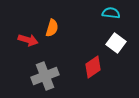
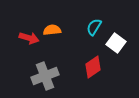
cyan semicircle: moved 17 px left, 14 px down; rotated 66 degrees counterclockwise
orange semicircle: moved 2 px down; rotated 114 degrees counterclockwise
red arrow: moved 1 px right, 2 px up
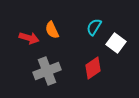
orange semicircle: rotated 108 degrees counterclockwise
red diamond: moved 1 px down
gray cross: moved 2 px right, 5 px up
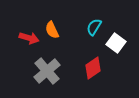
gray cross: rotated 20 degrees counterclockwise
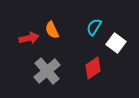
red arrow: rotated 30 degrees counterclockwise
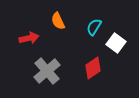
orange semicircle: moved 6 px right, 9 px up
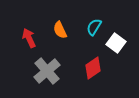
orange semicircle: moved 2 px right, 9 px down
red arrow: rotated 102 degrees counterclockwise
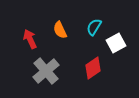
red arrow: moved 1 px right, 1 px down
white square: rotated 24 degrees clockwise
gray cross: moved 1 px left
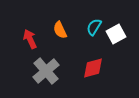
white square: moved 9 px up
red diamond: rotated 20 degrees clockwise
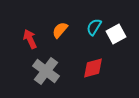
orange semicircle: rotated 66 degrees clockwise
gray cross: rotated 12 degrees counterclockwise
